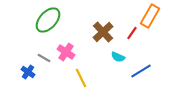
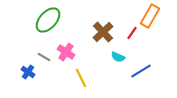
gray line: moved 1 px up
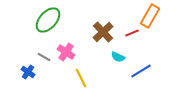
red line: rotated 32 degrees clockwise
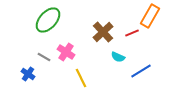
blue cross: moved 2 px down
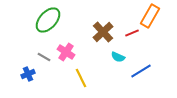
blue cross: rotated 32 degrees clockwise
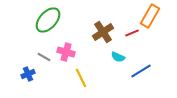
brown cross: rotated 10 degrees clockwise
pink cross: rotated 18 degrees counterclockwise
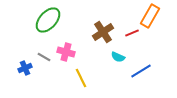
blue cross: moved 3 px left, 6 px up
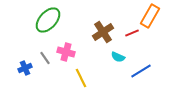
gray line: moved 1 px right, 1 px down; rotated 24 degrees clockwise
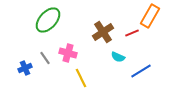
pink cross: moved 2 px right, 1 px down
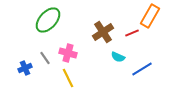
blue line: moved 1 px right, 2 px up
yellow line: moved 13 px left
